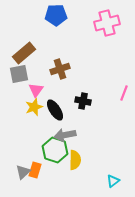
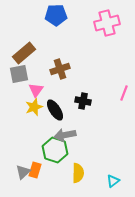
yellow semicircle: moved 3 px right, 13 px down
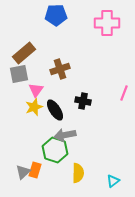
pink cross: rotated 15 degrees clockwise
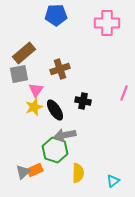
orange rectangle: rotated 49 degrees clockwise
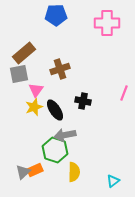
yellow semicircle: moved 4 px left, 1 px up
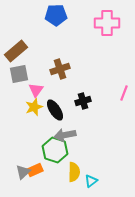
brown rectangle: moved 8 px left, 2 px up
black cross: rotated 28 degrees counterclockwise
cyan triangle: moved 22 px left
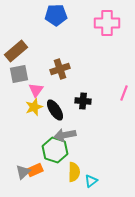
black cross: rotated 21 degrees clockwise
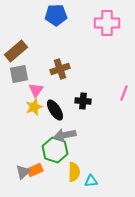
cyan triangle: rotated 32 degrees clockwise
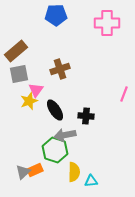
pink line: moved 1 px down
black cross: moved 3 px right, 15 px down
yellow star: moved 5 px left, 6 px up
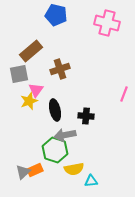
blue pentagon: rotated 15 degrees clockwise
pink cross: rotated 15 degrees clockwise
brown rectangle: moved 15 px right
black ellipse: rotated 20 degrees clockwise
yellow semicircle: moved 3 px up; rotated 78 degrees clockwise
